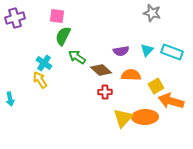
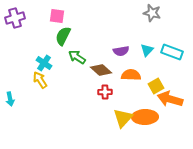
orange arrow: moved 1 px left, 2 px up
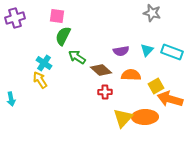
cyan arrow: moved 1 px right
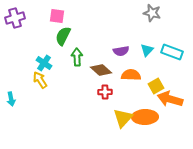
green arrow: rotated 54 degrees clockwise
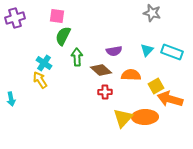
purple semicircle: moved 7 px left
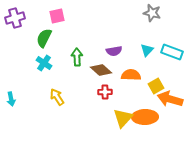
pink square: rotated 21 degrees counterclockwise
green semicircle: moved 19 px left, 2 px down
yellow arrow: moved 17 px right, 17 px down
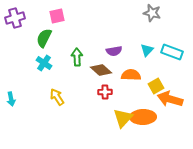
orange ellipse: moved 2 px left
